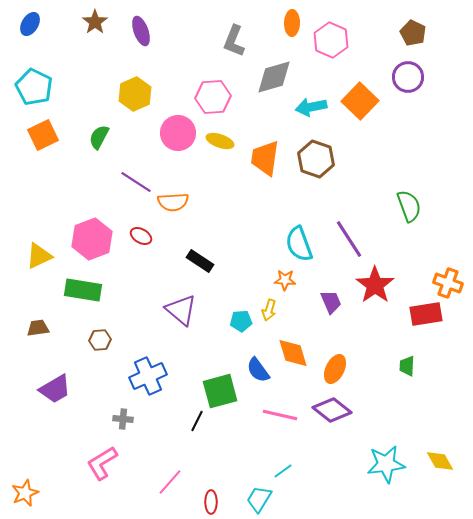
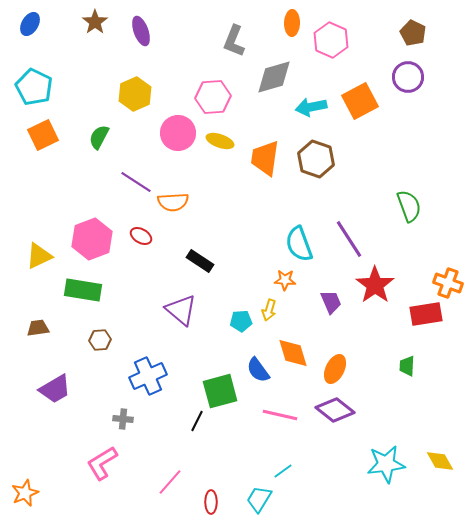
orange square at (360, 101): rotated 18 degrees clockwise
purple diamond at (332, 410): moved 3 px right
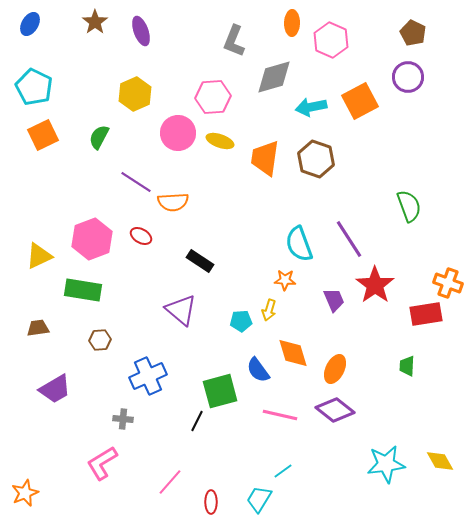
purple trapezoid at (331, 302): moved 3 px right, 2 px up
